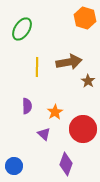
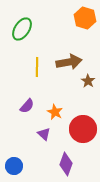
purple semicircle: rotated 42 degrees clockwise
orange star: rotated 14 degrees counterclockwise
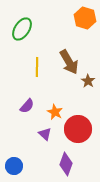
brown arrow: rotated 70 degrees clockwise
red circle: moved 5 px left
purple triangle: moved 1 px right
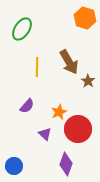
orange star: moved 4 px right; rotated 21 degrees clockwise
